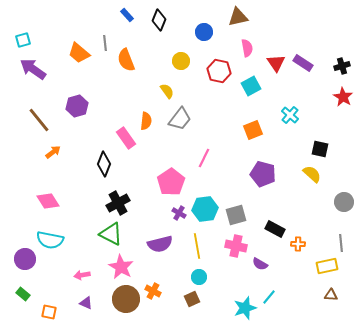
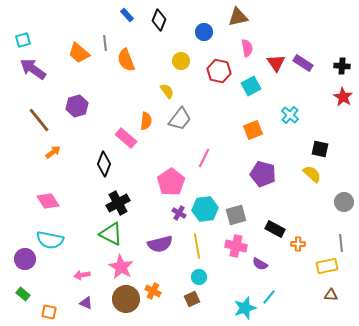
black cross at (342, 66): rotated 21 degrees clockwise
pink rectangle at (126, 138): rotated 15 degrees counterclockwise
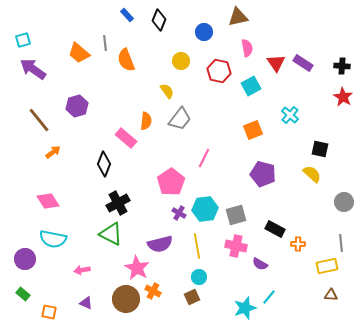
cyan semicircle at (50, 240): moved 3 px right, 1 px up
pink star at (121, 267): moved 16 px right, 1 px down
pink arrow at (82, 275): moved 5 px up
brown square at (192, 299): moved 2 px up
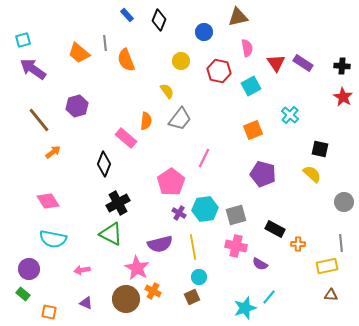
yellow line at (197, 246): moved 4 px left, 1 px down
purple circle at (25, 259): moved 4 px right, 10 px down
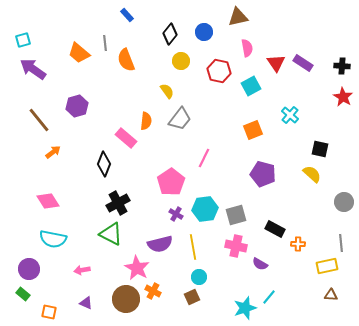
black diamond at (159, 20): moved 11 px right, 14 px down; rotated 15 degrees clockwise
purple cross at (179, 213): moved 3 px left, 1 px down
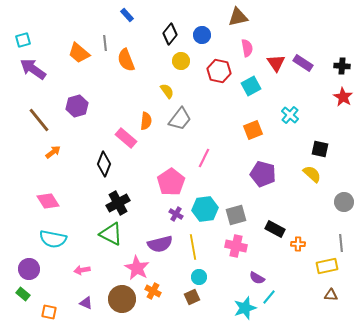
blue circle at (204, 32): moved 2 px left, 3 px down
purple semicircle at (260, 264): moved 3 px left, 14 px down
brown circle at (126, 299): moved 4 px left
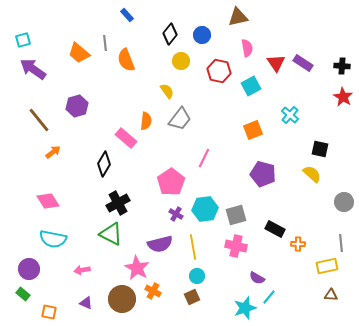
black diamond at (104, 164): rotated 10 degrees clockwise
cyan circle at (199, 277): moved 2 px left, 1 px up
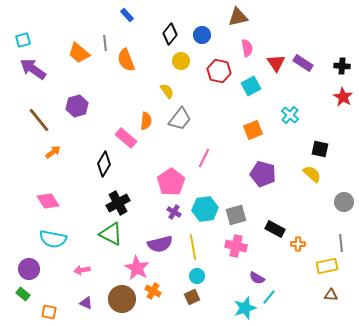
purple cross at (176, 214): moved 2 px left, 2 px up
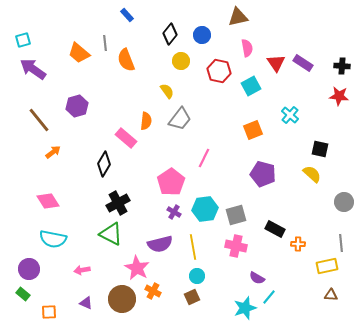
red star at (343, 97): moved 4 px left, 1 px up; rotated 24 degrees counterclockwise
orange square at (49, 312): rotated 14 degrees counterclockwise
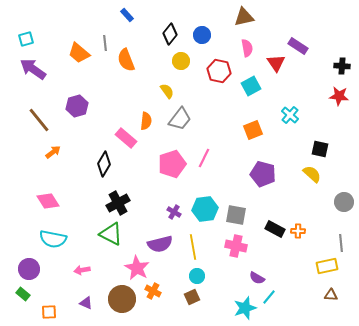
brown triangle at (238, 17): moved 6 px right
cyan square at (23, 40): moved 3 px right, 1 px up
purple rectangle at (303, 63): moved 5 px left, 17 px up
pink pentagon at (171, 182): moved 1 px right, 18 px up; rotated 16 degrees clockwise
gray square at (236, 215): rotated 25 degrees clockwise
orange cross at (298, 244): moved 13 px up
